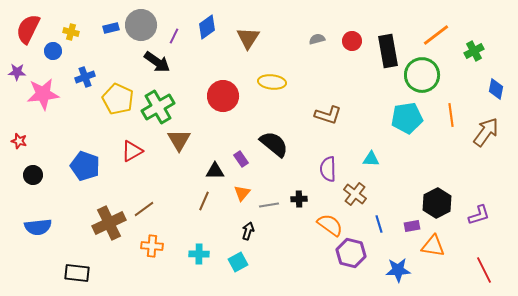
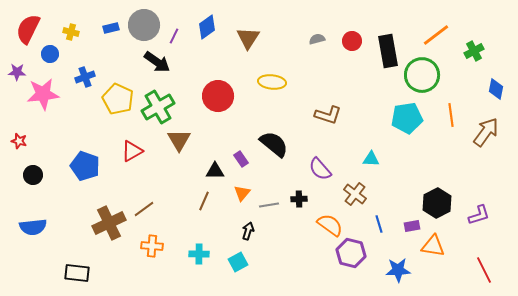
gray circle at (141, 25): moved 3 px right
blue circle at (53, 51): moved 3 px left, 3 px down
red circle at (223, 96): moved 5 px left
purple semicircle at (328, 169): moved 8 px left; rotated 40 degrees counterclockwise
blue semicircle at (38, 227): moved 5 px left
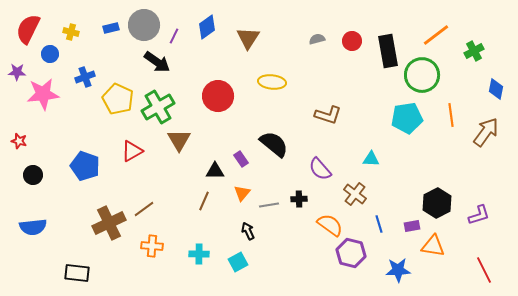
black arrow at (248, 231): rotated 42 degrees counterclockwise
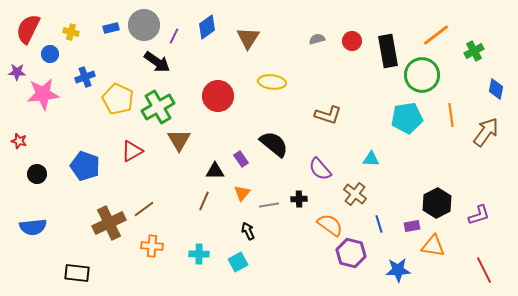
black circle at (33, 175): moved 4 px right, 1 px up
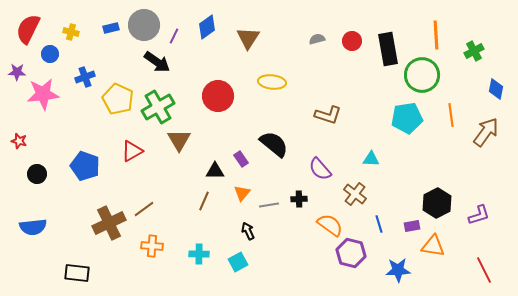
orange line at (436, 35): rotated 56 degrees counterclockwise
black rectangle at (388, 51): moved 2 px up
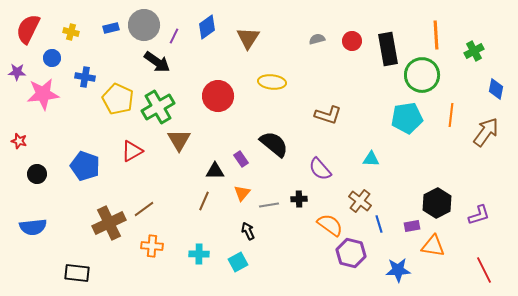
blue circle at (50, 54): moved 2 px right, 4 px down
blue cross at (85, 77): rotated 30 degrees clockwise
orange line at (451, 115): rotated 15 degrees clockwise
brown cross at (355, 194): moved 5 px right, 7 px down
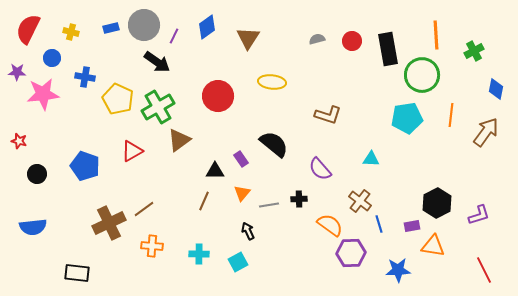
brown triangle at (179, 140): rotated 25 degrees clockwise
purple hexagon at (351, 253): rotated 16 degrees counterclockwise
